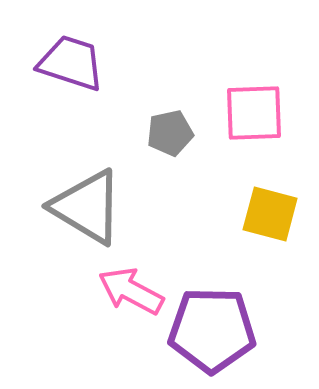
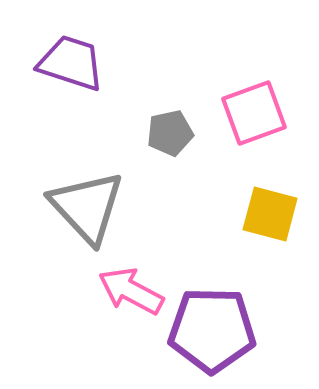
pink square: rotated 18 degrees counterclockwise
gray triangle: rotated 16 degrees clockwise
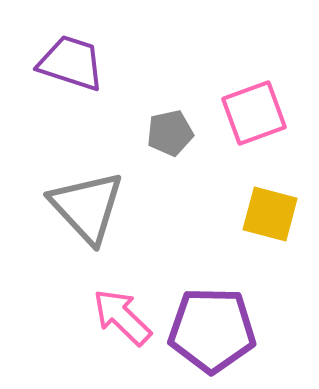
pink arrow: moved 9 px left, 26 px down; rotated 16 degrees clockwise
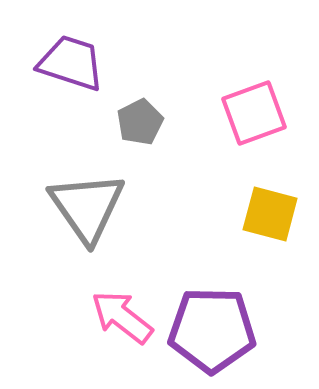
gray pentagon: moved 30 px left, 11 px up; rotated 15 degrees counterclockwise
gray triangle: rotated 8 degrees clockwise
pink arrow: rotated 6 degrees counterclockwise
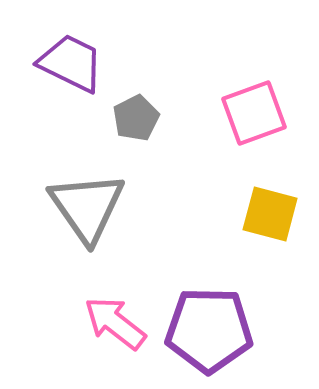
purple trapezoid: rotated 8 degrees clockwise
gray pentagon: moved 4 px left, 4 px up
pink arrow: moved 7 px left, 6 px down
purple pentagon: moved 3 px left
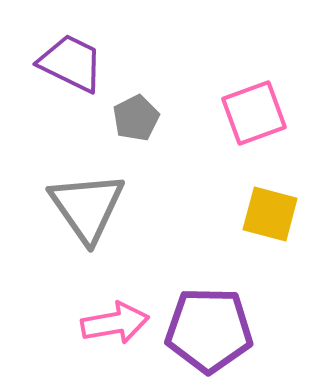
pink arrow: rotated 132 degrees clockwise
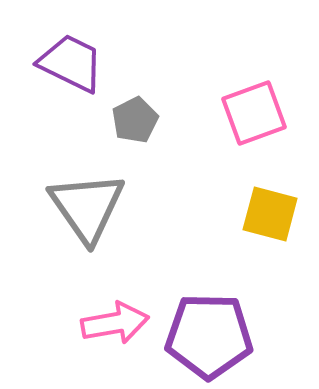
gray pentagon: moved 1 px left, 2 px down
purple pentagon: moved 6 px down
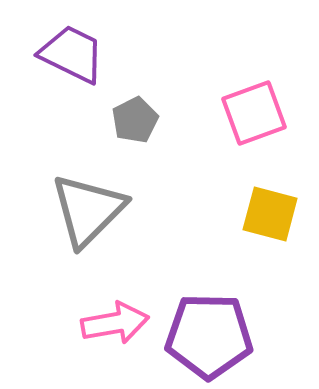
purple trapezoid: moved 1 px right, 9 px up
gray triangle: moved 1 px right, 3 px down; rotated 20 degrees clockwise
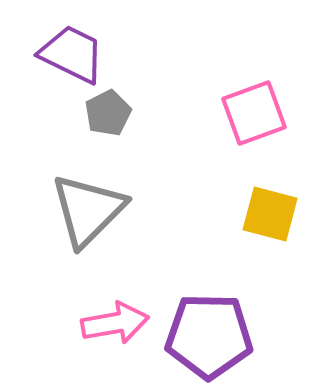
gray pentagon: moved 27 px left, 7 px up
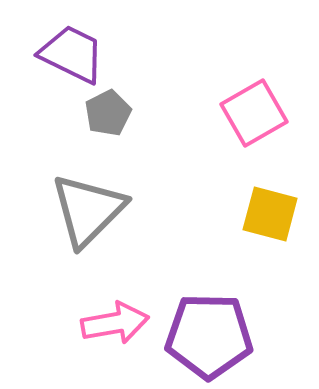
pink square: rotated 10 degrees counterclockwise
